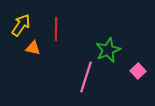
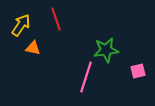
red line: moved 10 px up; rotated 20 degrees counterclockwise
green star: moved 2 px left; rotated 15 degrees clockwise
pink square: rotated 28 degrees clockwise
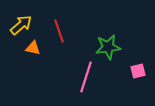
red line: moved 3 px right, 12 px down
yellow arrow: rotated 15 degrees clockwise
green star: moved 2 px right, 3 px up
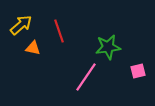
pink line: rotated 16 degrees clockwise
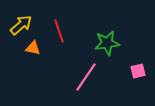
green star: moved 1 px left, 4 px up
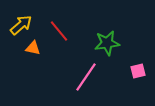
red line: rotated 20 degrees counterclockwise
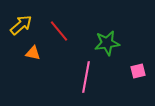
orange triangle: moved 5 px down
pink line: rotated 24 degrees counterclockwise
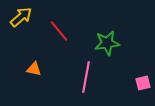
yellow arrow: moved 8 px up
orange triangle: moved 1 px right, 16 px down
pink square: moved 5 px right, 12 px down
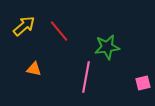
yellow arrow: moved 3 px right, 9 px down
green star: moved 4 px down
